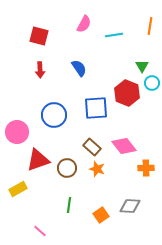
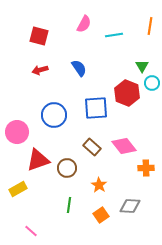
red arrow: rotated 77 degrees clockwise
orange star: moved 2 px right, 16 px down; rotated 14 degrees clockwise
pink line: moved 9 px left
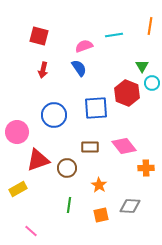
pink semicircle: moved 22 px down; rotated 138 degrees counterclockwise
red arrow: moved 3 px right; rotated 63 degrees counterclockwise
brown rectangle: moved 2 px left; rotated 42 degrees counterclockwise
orange square: rotated 21 degrees clockwise
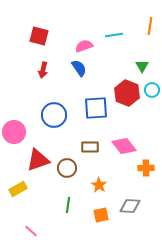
cyan circle: moved 7 px down
pink circle: moved 3 px left
green line: moved 1 px left
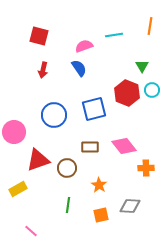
blue square: moved 2 px left, 1 px down; rotated 10 degrees counterclockwise
